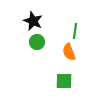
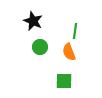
green circle: moved 3 px right, 5 px down
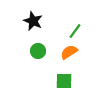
green line: rotated 28 degrees clockwise
green circle: moved 2 px left, 4 px down
orange semicircle: rotated 78 degrees clockwise
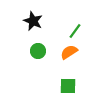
green square: moved 4 px right, 5 px down
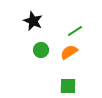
green line: rotated 21 degrees clockwise
green circle: moved 3 px right, 1 px up
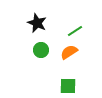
black star: moved 4 px right, 2 px down
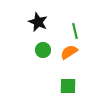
black star: moved 1 px right, 1 px up
green line: rotated 70 degrees counterclockwise
green circle: moved 2 px right
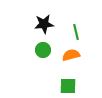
black star: moved 6 px right, 2 px down; rotated 30 degrees counterclockwise
green line: moved 1 px right, 1 px down
orange semicircle: moved 2 px right, 3 px down; rotated 18 degrees clockwise
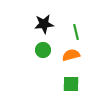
green square: moved 3 px right, 2 px up
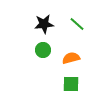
green line: moved 1 px right, 8 px up; rotated 35 degrees counterclockwise
orange semicircle: moved 3 px down
